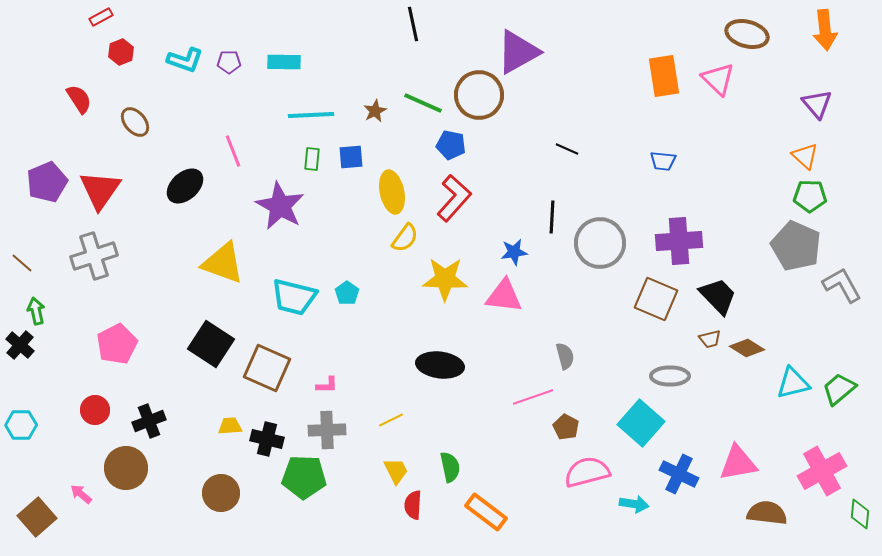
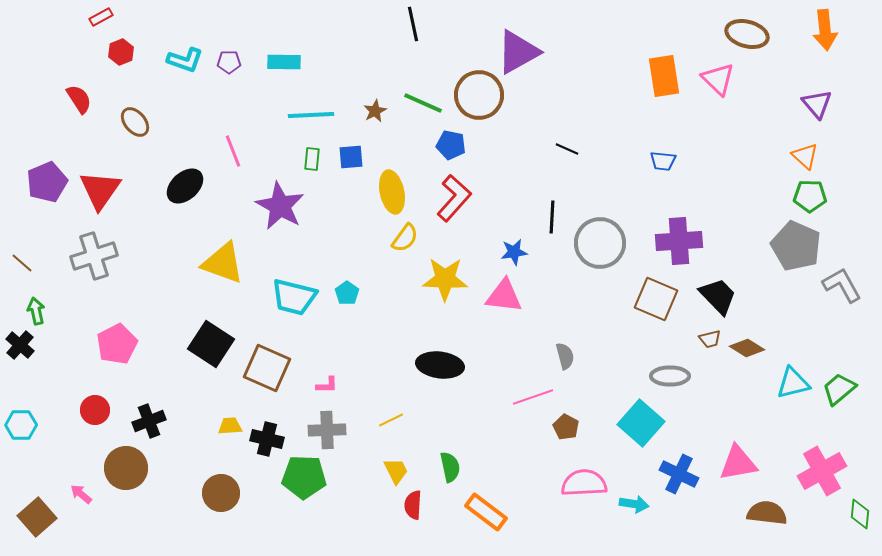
pink semicircle at (587, 472): moved 3 px left, 11 px down; rotated 12 degrees clockwise
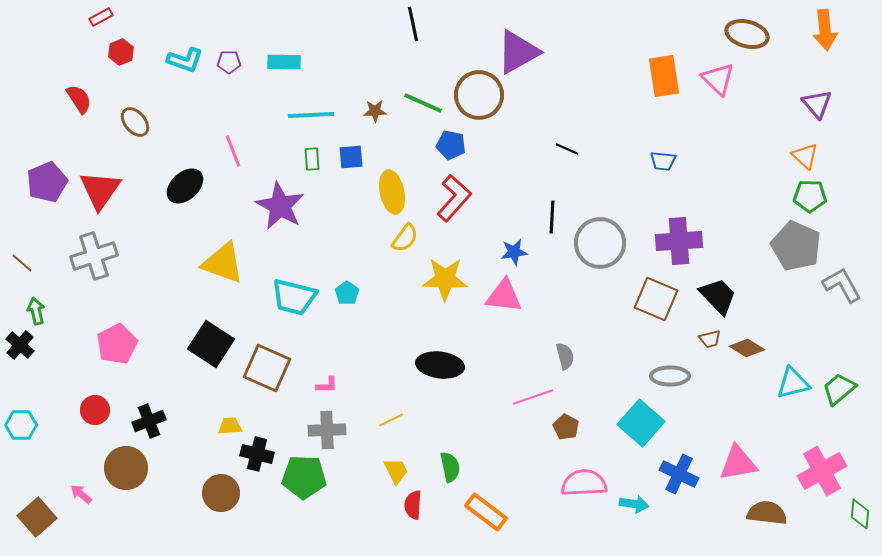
brown star at (375, 111): rotated 25 degrees clockwise
green rectangle at (312, 159): rotated 10 degrees counterclockwise
black cross at (267, 439): moved 10 px left, 15 px down
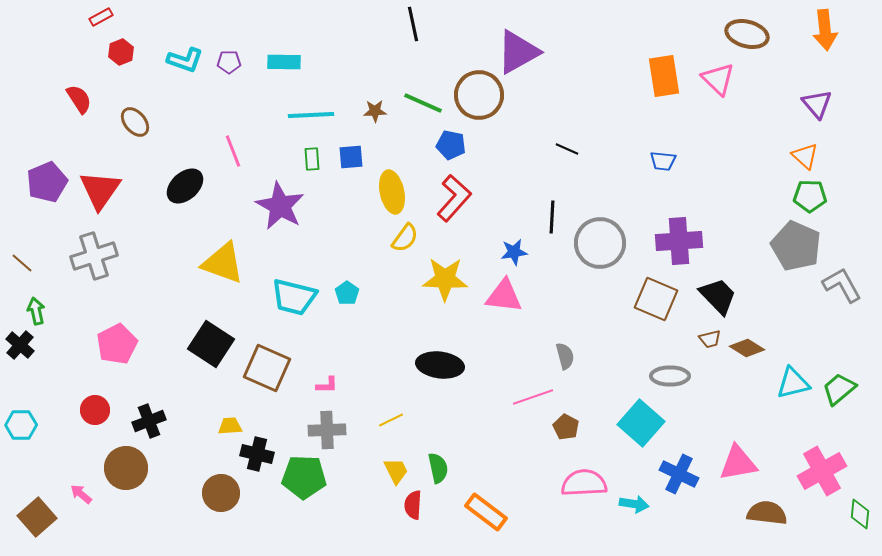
green semicircle at (450, 467): moved 12 px left, 1 px down
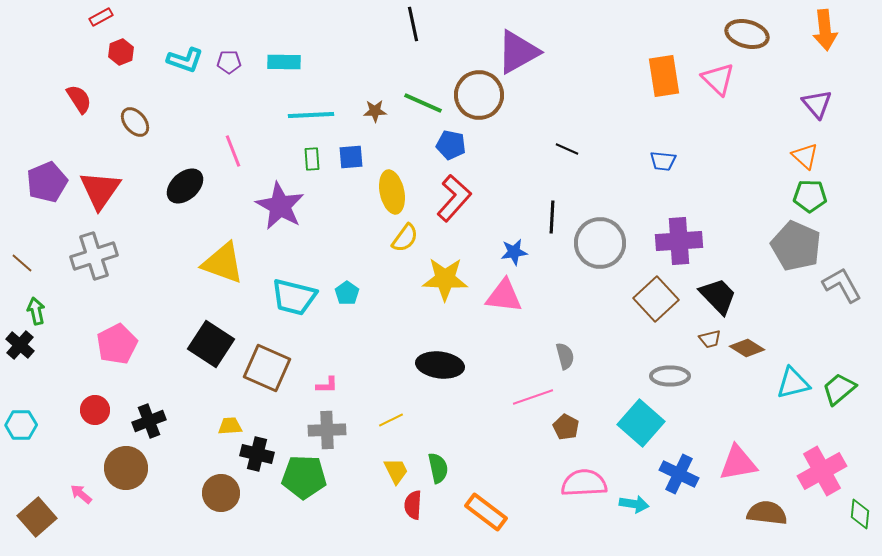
brown square at (656, 299): rotated 24 degrees clockwise
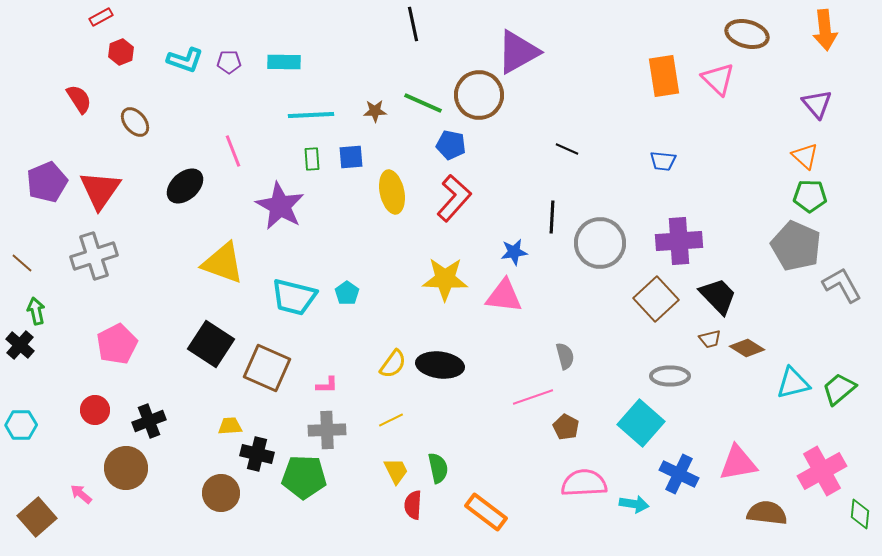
yellow semicircle at (405, 238): moved 12 px left, 126 px down
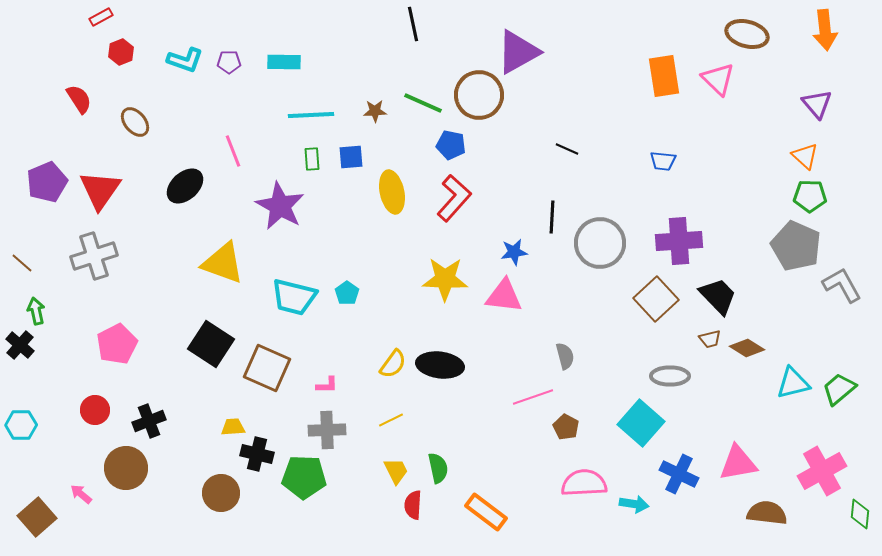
yellow trapezoid at (230, 426): moved 3 px right, 1 px down
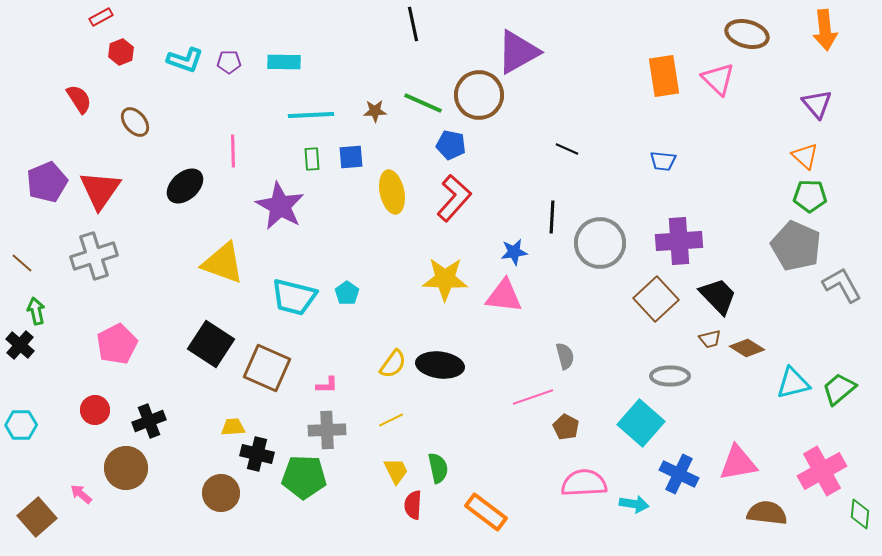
pink line at (233, 151): rotated 20 degrees clockwise
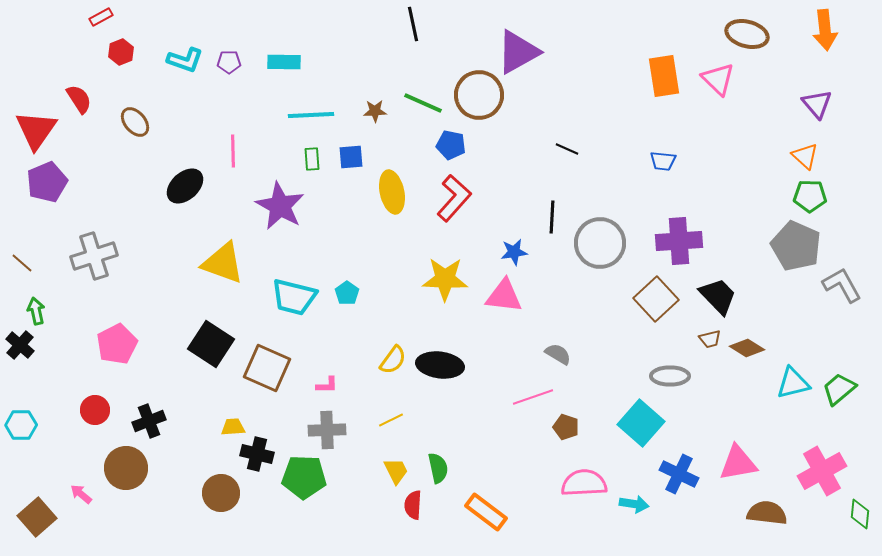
red triangle at (100, 190): moved 64 px left, 60 px up
gray semicircle at (565, 356): moved 7 px left, 2 px up; rotated 44 degrees counterclockwise
yellow semicircle at (393, 364): moved 4 px up
brown pentagon at (566, 427): rotated 10 degrees counterclockwise
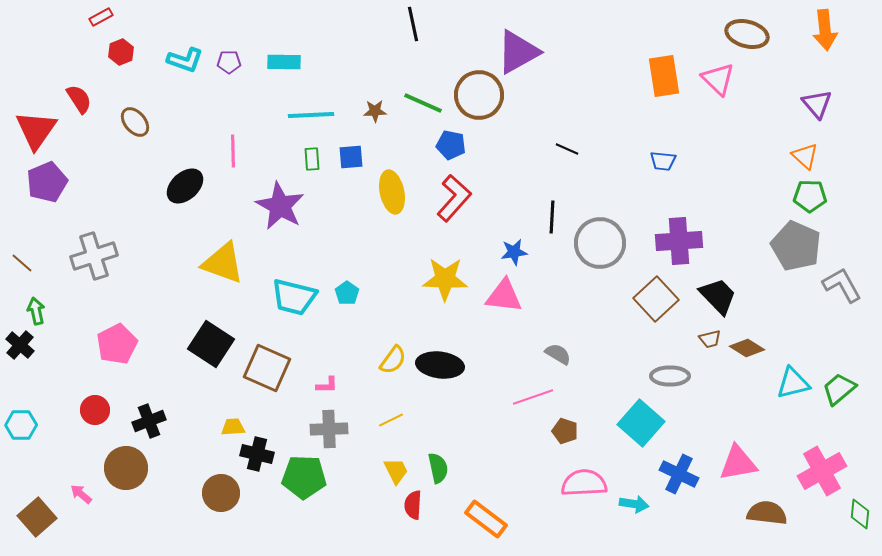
brown pentagon at (566, 427): moved 1 px left, 4 px down
gray cross at (327, 430): moved 2 px right, 1 px up
orange rectangle at (486, 512): moved 7 px down
